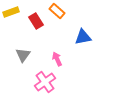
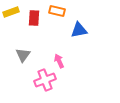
orange rectangle: rotated 28 degrees counterclockwise
red rectangle: moved 2 px left, 3 px up; rotated 35 degrees clockwise
blue triangle: moved 4 px left, 7 px up
pink arrow: moved 2 px right, 2 px down
pink cross: moved 2 px up; rotated 15 degrees clockwise
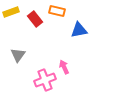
red rectangle: moved 1 px right, 1 px down; rotated 42 degrees counterclockwise
gray triangle: moved 5 px left
pink arrow: moved 5 px right, 6 px down
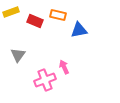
orange rectangle: moved 1 px right, 4 px down
red rectangle: moved 2 px down; rotated 28 degrees counterclockwise
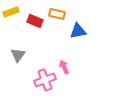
orange rectangle: moved 1 px left, 1 px up
blue triangle: moved 1 px left, 1 px down
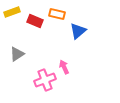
yellow rectangle: moved 1 px right
blue triangle: rotated 30 degrees counterclockwise
gray triangle: moved 1 px left, 1 px up; rotated 21 degrees clockwise
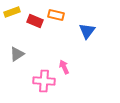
orange rectangle: moved 1 px left, 1 px down
blue triangle: moved 9 px right; rotated 12 degrees counterclockwise
pink cross: moved 1 px left, 1 px down; rotated 25 degrees clockwise
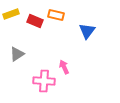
yellow rectangle: moved 1 px left, 2 px down
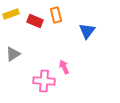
orange rectangle: rotated 63 degrees clockwise
gray triangle: moved 4 px left
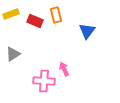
pink arrow: moved 2 px down
